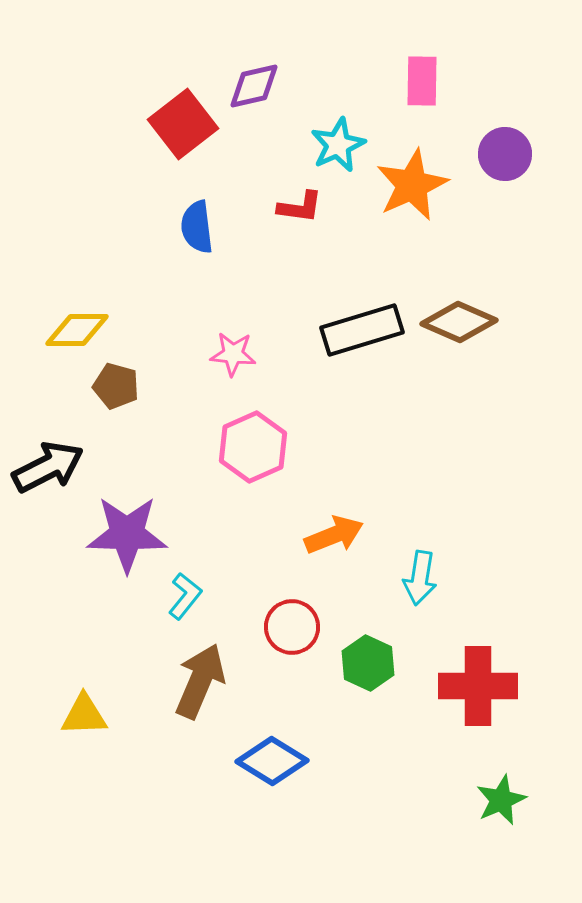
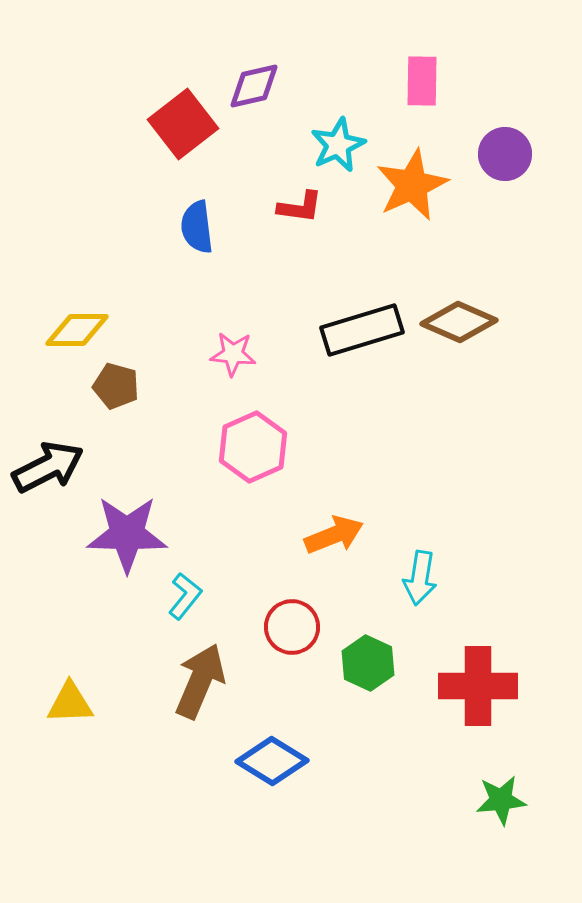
yellow triangle: moved 14 px left, 12 px up
green star: rotated 18 degrees clockwise
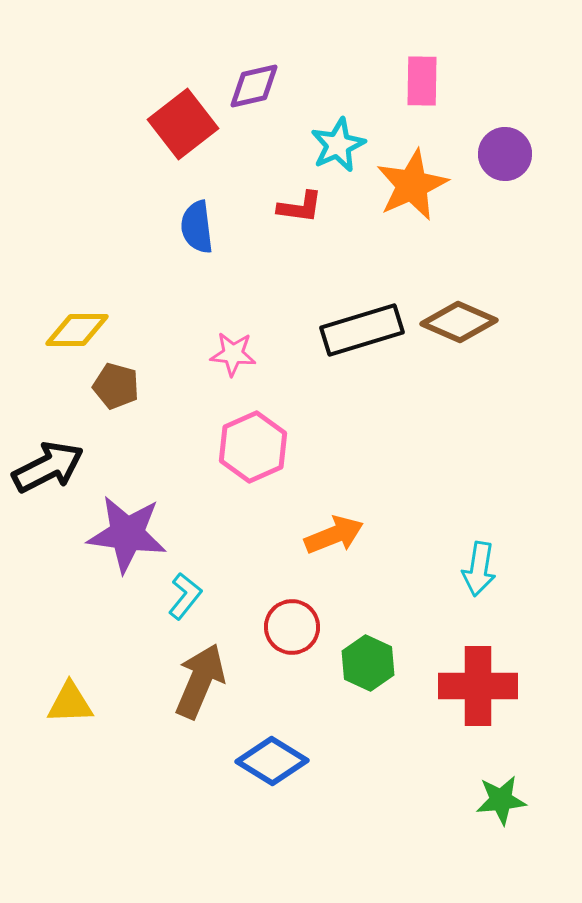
purple star: rotated 6 degrees clockwise
cyan arrow: moved 59 px right, 9 px up
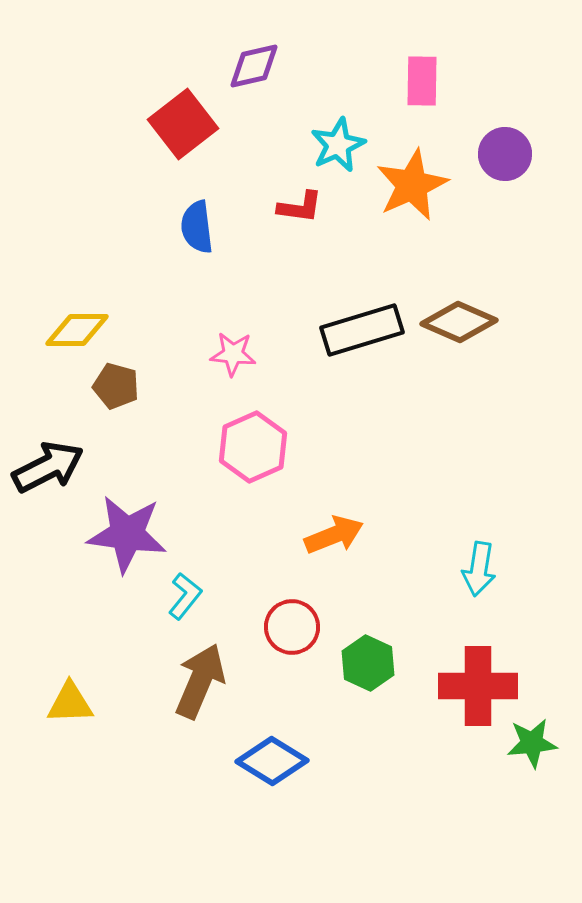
purple diamond: moved 20 px up
green star: moved 31 px right, 57 px up
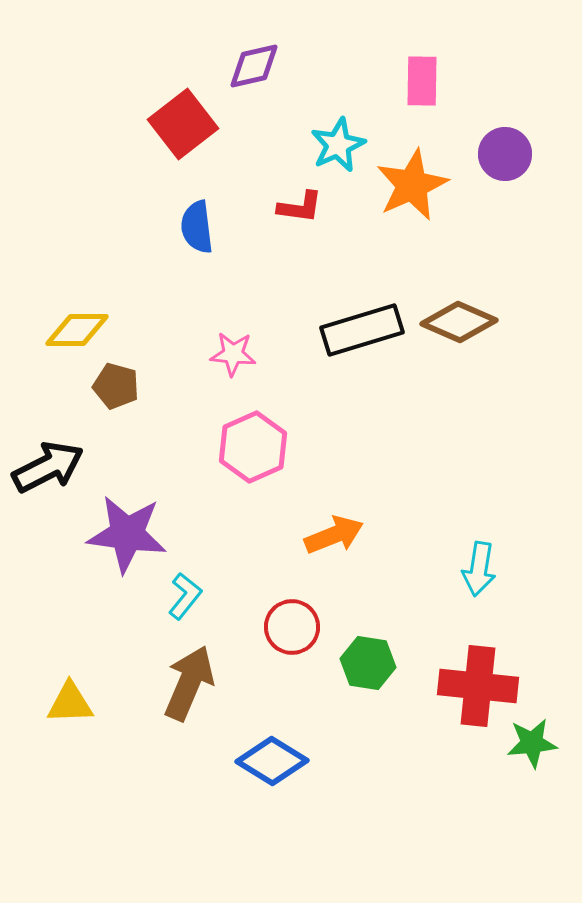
green hexagon: rotated 16 degrees counterclockwise
brown arrow: moved 11 px left, 2 px down
red cross: rotated 6 degrees clockwise
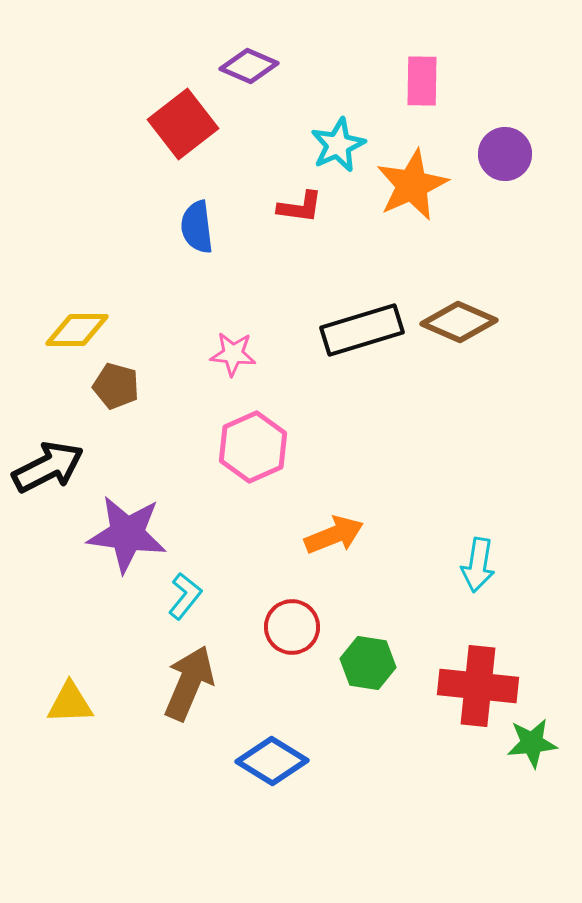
purple diamond: moved 5 px left; rotated 36 degrees clockwise
cyan arrow: moved 1 px left, 4 px up
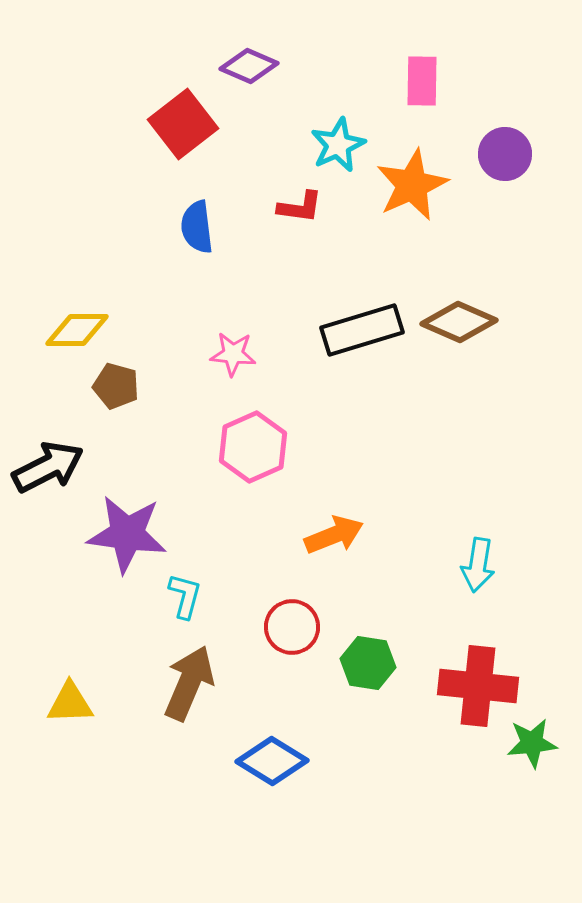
cyan L-shape: rotated 24 degrees counterclockwise
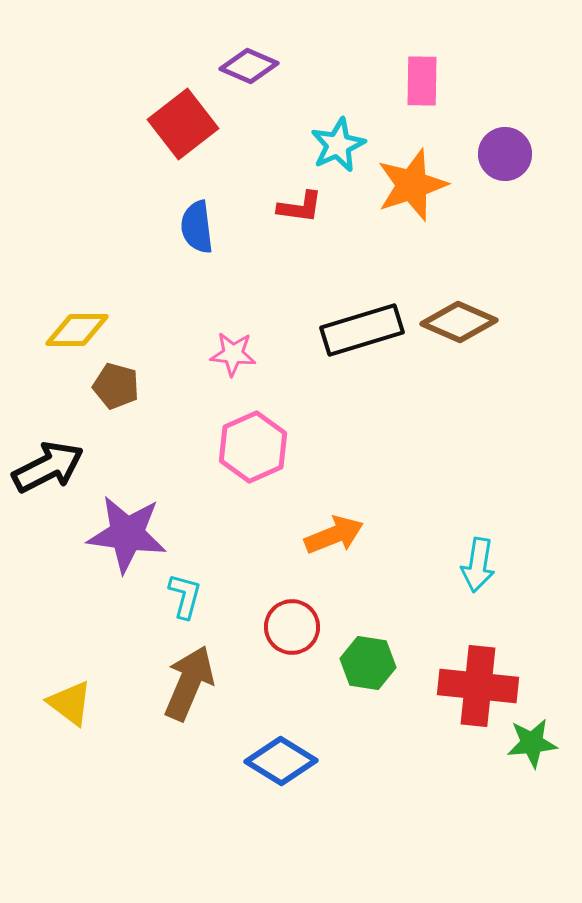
orange star: rotated 6 degrees clockwise
yellow triangle: rotated 39 degrees clockwise
blue diamond: moved 9 px right
